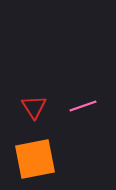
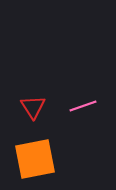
red triangle: moved 1 px left
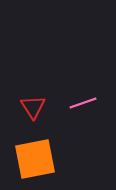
pink line: moved 3 px up
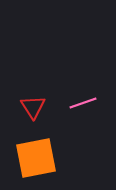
orange square: moved 1 px right, 1 px up
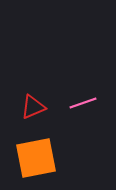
red triangle: rotated 40 degrees clockwise
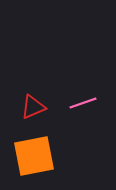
orange square: moved 2 px left, 2 px up
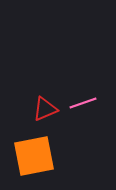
red triangle: moved 12 px right, 2 px down
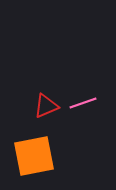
red triangle: moved 1 px right, 3 px up
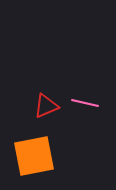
pink line: moved 2 px right; rotated 32 degrees clockwise
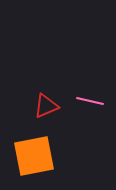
pink line: moved 5 px right, 2 px up
